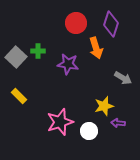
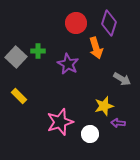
purple diamond: moved 2 px left, 1 px up
purple star: rotated 20 degrees clockwise
gray arrow: moved 1 px left, 1 px down
white circle: moved 1 px right, 3 px down
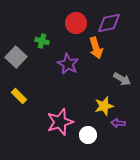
purple diamond: rotated 60 degrees clockwise
green cross: moved 4 px right, 10 px up; rotated 16 degrees clockwise
white circle: moved 2 px left, 1 px down
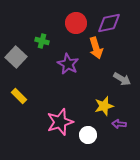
purple arrow: moved 1 px right, 1 px down
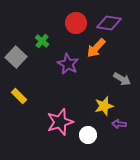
purple diamond: rotated 20 degrees clockwise
green cross: rotated 24 degrees clockwise
orange arrow: rotated 60 degrees clockwise
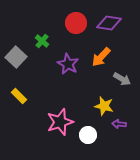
orange arrow: moved 5 px right, 9 px down
yellow star: rotated 30 degrees clockwise
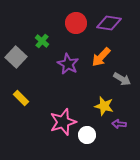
yellow rectangle: moved 2 px right, 2 px down
pink star: moved 3 px right
white circle: moved 1 px left
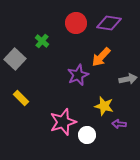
gray square: moved 1 px left, 2 px down
purple star: moved 10 px right, 11 px down; rotated 20 degrees clockwise
gray arrow: moved 6 px right; rotated 42 degrees counterclockwise
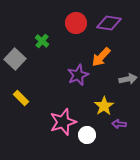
yellow star: rotated 24 degrees clockwise
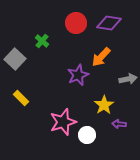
yellow star: moved 1 px up
